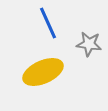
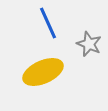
gray star: rotated 15 degrees clockwise
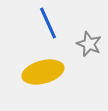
yellow ellipse: rotated 9 degrees clockwise
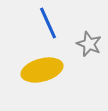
yellow ellipse: moved 1 px left, 2 px up
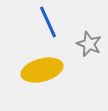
blue line: moved 1 px up
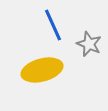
blue line: moved 5 px right, 3 px down
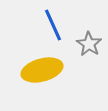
gray star: rotated 10 degrees clockwise
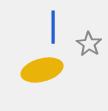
blue line: moved 2 px down; rotated 24 degrees clockwise
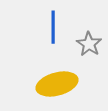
yellow ellipse: moved 15 px right, 14 px down
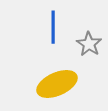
yellow ellipse: rotated 9 degrees counterclockwise
